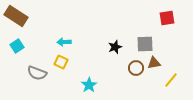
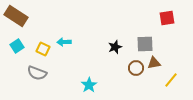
yellow square: moved 18 px left, 13 px up
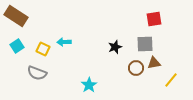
red square: moved 13 px left, 1 px down
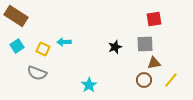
brown circle: moved 8 px right, 12 px down
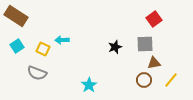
red square: rotated 28 degrees counterclockwise
cyan arrow: moved 2 px left, 2 px up
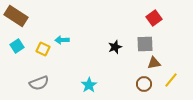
red square: moved 1 px up
gray semicircle: moved 2 px right, 10 px down; rotated 42 degrees counterclockwise
brown circle: moved 4 px down
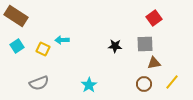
black star: moved 1 px up; rotated 24 degrees clockwise
yellow line: moved 1 px right, 2 px down
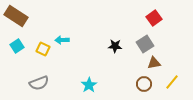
gray square: rotated 30 degrees counterclockwise
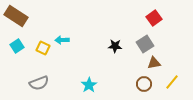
yellow square: moved 1 px up
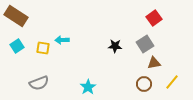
yellow square: rotated 16 degrees counterclockwise
cyan star: moved 1 px left, 2 px down
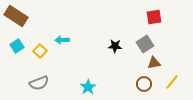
red square: moved 1 px up; rotated 28 degrees clockwise
yellow square: moved 3 px left, 3 px down; rotated 32 degrees clockwise
